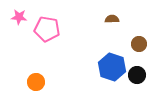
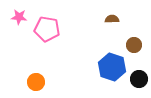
brown circle: moved 5 px left, 1 px down
black circle: moved 2 px right, 4 px down
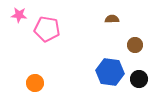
pink star: moved 2 px up
brown circle: moved 1 px right
blue hexagon: moved 2 px left, 5 px down; rotated 12 degrees counterclockwise
orange circle: moved 1 px left, 1 px down
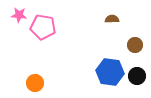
pink pentagon: moved 4 px left, 2 px up
black circle: moved 2 px left, 3 px up
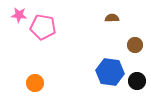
brown semicircle: moved 1 px up
black circle: moved 5 px down
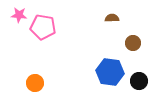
brown circle: moved 2 px left, 2 px up
black circle: moved 2 px right
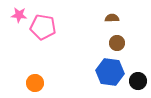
brown circle: moved 16 px left
black circle: moved 1 px left
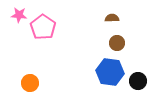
pink pentagon: rotated 25 degrees clockwise
orange circle: moved 5 px left
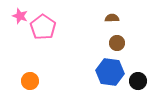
pink star: moved 1 px right, 1 px down; rotated 14 degrees clockwise
orange circle: moved 2 px up
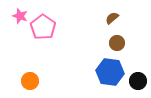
brown semicircle: rotated 40 degrees counterclockwise
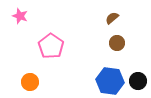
pink pentagon: moved 8 px right, 19 px down
blue hexagon: moved 9 px down
orange circle: moved 1 px down
